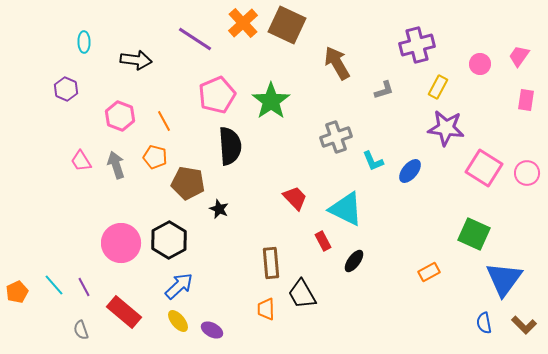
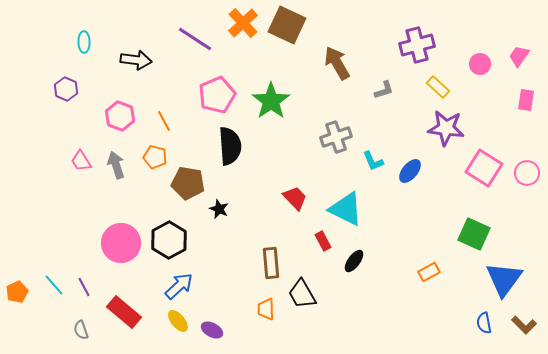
yellow rectangle at (438, 87): rotated 75 degrees counterclockwise
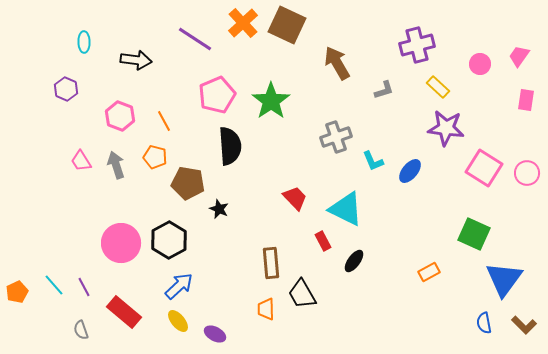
purple ellipse at (212, 330): moved 3 px right, 4 px down
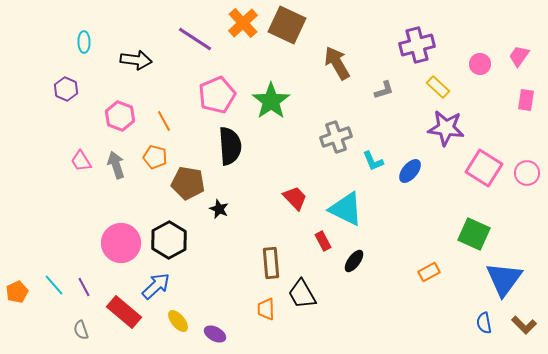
blue arrow at (179, 286): moved 23 px left
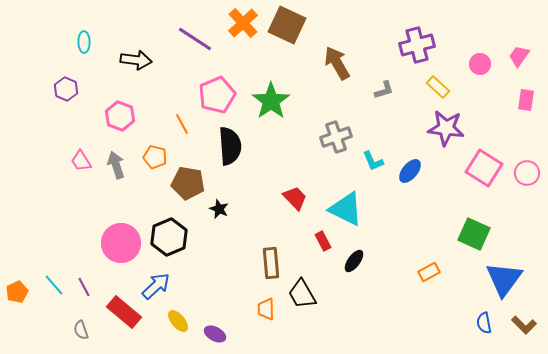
orange line at (164, 121): moved 18 px right, 3 px down
black hexagon at (169, 240): moved 3 px up; rotated 6 degrees clockwise
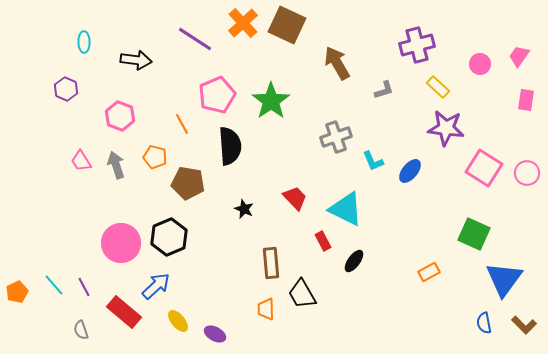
black star at (219, 209): moved 25 px right
